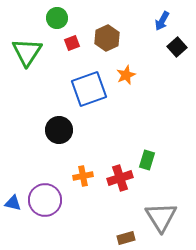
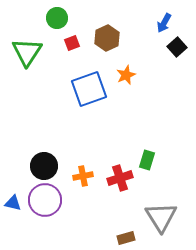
blue arrow: moved 2 px right, 2 px down
black circle: moved 15 px left, 36 px down
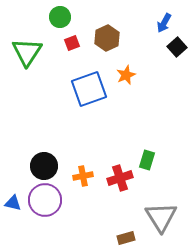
green circle: moved 3 px right, 1 px up
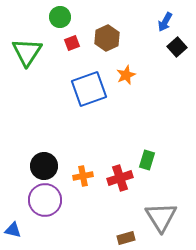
blue arrow: moved 1 px right, 1 px up
blue triangle: moved 27 px down
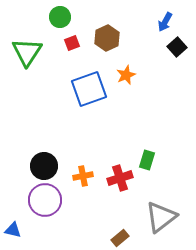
gray triangle: rotated 24 degrees clockwise
brown rectangle: moved 6 px left; rotated 24 degrees counterclockwise
